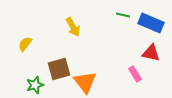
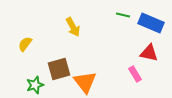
red triangle: moved 2 px left
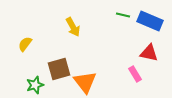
blue rectangle: moved 1 px left, 2 px up
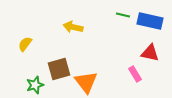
blue rectangle: rotated 10 degrees counterclockwise
yellow arrow: rotated 132 degrees clockwise
red triangle: moved 1 px right
orange triangle: moved 1 px right
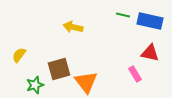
yellow semicircle: moved 6 px left, 11 px down
